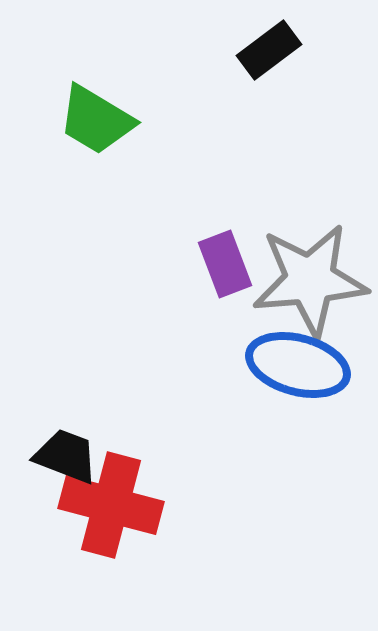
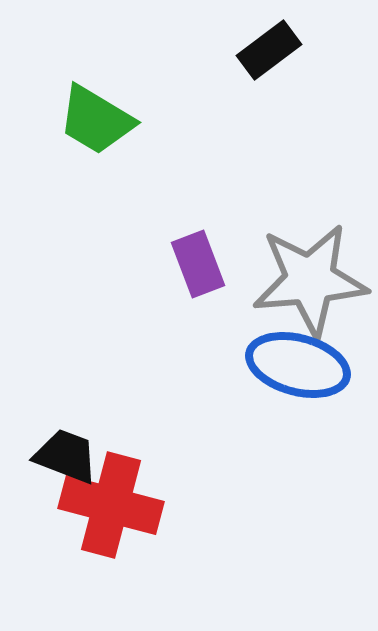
purple rectangle: moved 27 px left
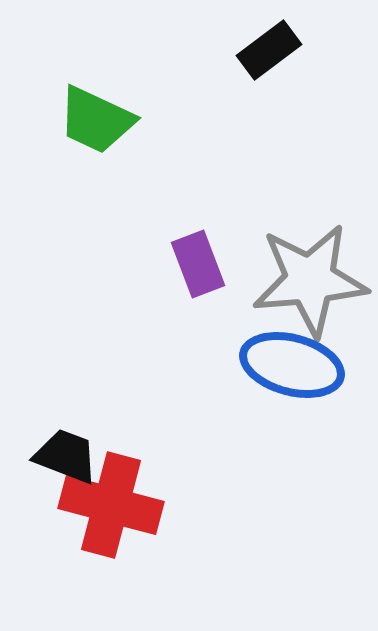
green trapezoid: rotated 6 degrees counterclockwise
blue ellipse: moved 6 px left
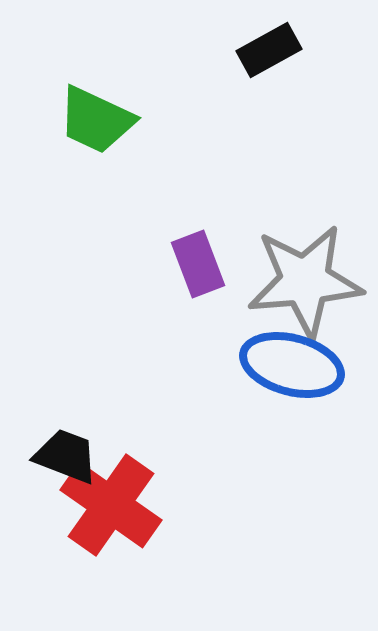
black rectangle: rotated 8 degrees clockwise
gray star: moved 5 px left, 1 px down
red cross: rotated 20 degrees clockwise
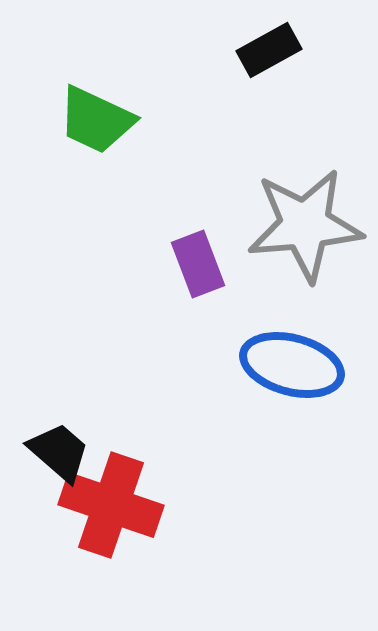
gray star: moved 56 px up
black trapezoid: moved 7 px left, 4 px up; rotated 20 degrees clockwise
red cross: rotated 16 degrees counterclockwise
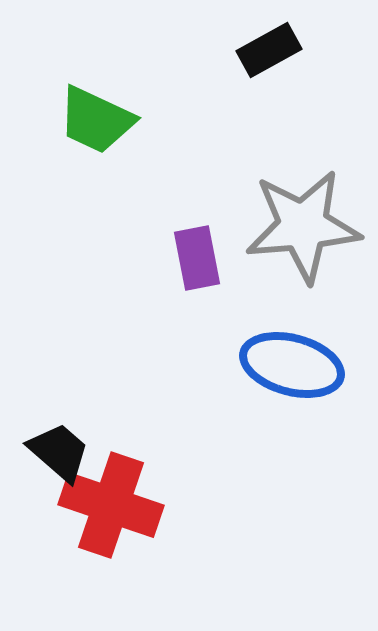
gray star: moved 2 px left, 1 px down
purple rectangle: moved 1 px left, 6 px up; rotated 10 degrees clockwise
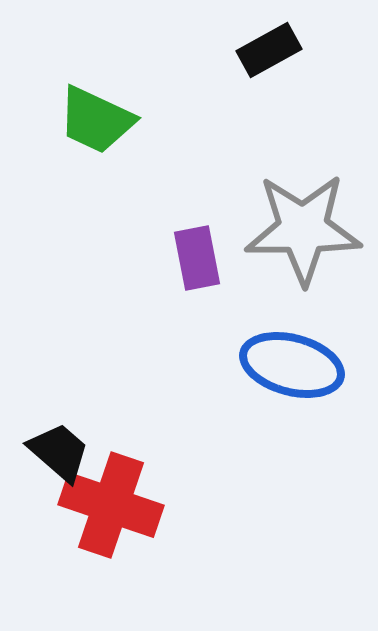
gray star: moved 3 px down; rotated 5 degrees clockwise
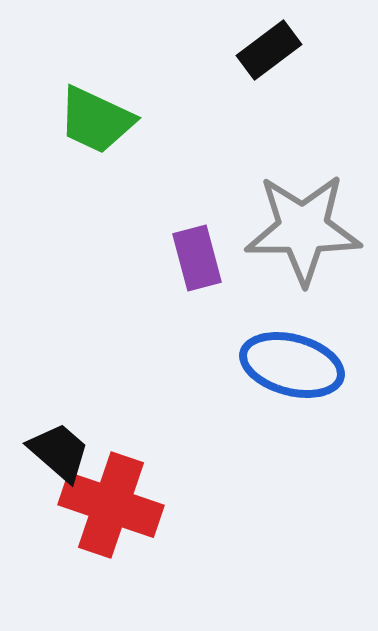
black rectangle: rotated 8 degrees counterclockwise
purple rectangle: rotated 4 degrees counterclockwise
